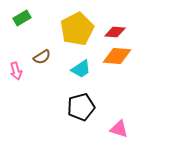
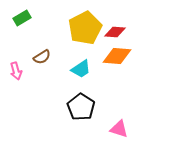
yellow pentagon: moved 8 px right, 1 px up
black pentagon: rotated 24 degrees counterclockwise
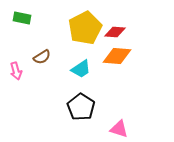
green rectangle: rotated 42 degrees clockwise
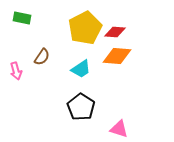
brown semicircle: rotated 24 degrees counterclockwise
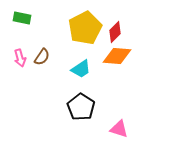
red diamond: rotated 50 degrees counterclockwise
pink arrow: moved 4 px right, 13 px up
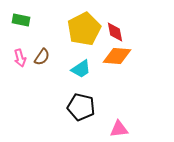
green rectangle: moved 1 px left, 2 px down
yellow pentagon: moved 1 px left, 1 px down
red diamond: rotated 55 degrees counterclockwise
black pentagon: rotated 20 degrees counterclockwise
pink triangle: rotated 24 degrees counterclockwise
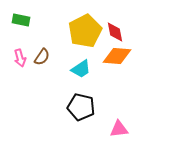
yellow pentagon: moved 1 px right, 2 px down
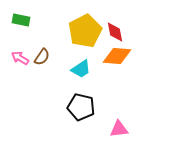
pink arrow: rotated 138 degrees clockwise
